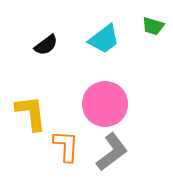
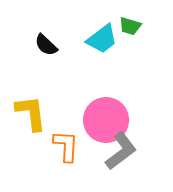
green trapezoid: moved 23 px left
cyan trapezoid: moved 2 px left
black semicircle: rotated 80 degrees clockwise
pink circle: moved 1 px right, 16 px down
gray L-shape: moved 9 px right, 1 px up
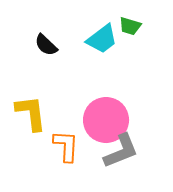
gray L-shape: rotated 15 degrees clockwise
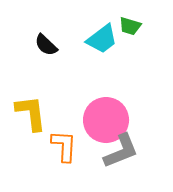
orange L-shape: moved 2 px left
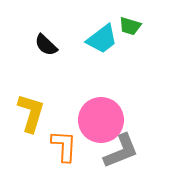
yellow L-shape: rotated 24 degrees clockwise
pink circle: moved 5 px left
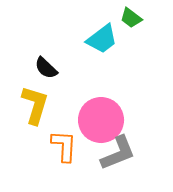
green trapezoid: moved 1 px right, 8 px up; rotated 20 degrees clockwise
black semicircle: moved 23 px down
yellow L-shape: moved 4 px right, 8 px up
gray L-shape: moved 3 px left, 2 px down
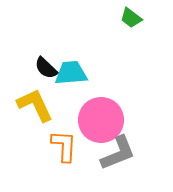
cyan trapezoid: moved 31 px left, 34 px down; rotated 148 degrees counterclockwise
yellow L-shape: rotated 42 degrees counterclockwise
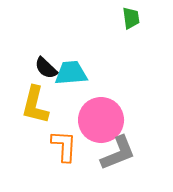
green trapezoid: rotated 135 degrees counterclockwise
yellow L-shape: rotated 141 degrees counterclockwise
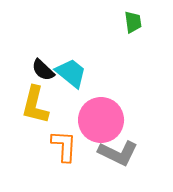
green trapezoid: moved 2 px right, 4 px down
black semicircle: moved 3 px left, 2 px down
cyan trapezoid: rotated 44 degrees clockwise
gray L-shape: rotated 48 degrees clockwise
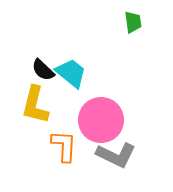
gray L-shape: moved 2 px left, 2 px down
